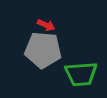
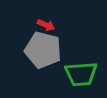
gray pentagon: rotated 9 degrees clockwise
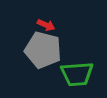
green trapezoid: moved 4 px left
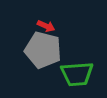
red arrow: moved 1 px down
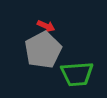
gray pentagon: rotated 30 degrees clockwise
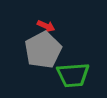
green trapezoid: moved 4 px left, 1 px down
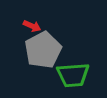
red arrow: moved 14 px left
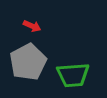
gray pentagon: moved 15 px left, 12 px down
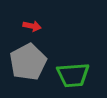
red arrow: rotated 12 degrees counterclockwise
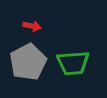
green trapezoid: moved 12 px up
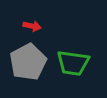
green trapezoid: rotated 12 degrees clockwise
